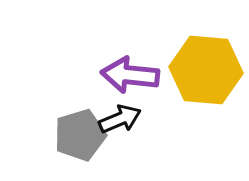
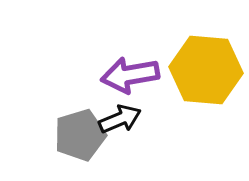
purple arrow: rotated 16 degrees counterclockwise
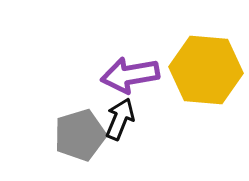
black arrow: rotated 45 degrees counterclockwise
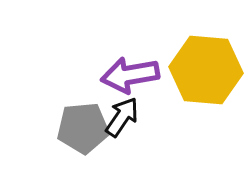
black arrow: moved 2 px right, 2 px up; rotated 12 degrees clockwise
gray pentagon: moved 3 px right, 7 px up; rotated 12 degrees clockwise
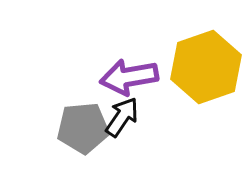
yellow hexagon: moved 3 px up; rotated 24 degrees counterclockwise
purple arrow: moved 1 px left, 2 px down
